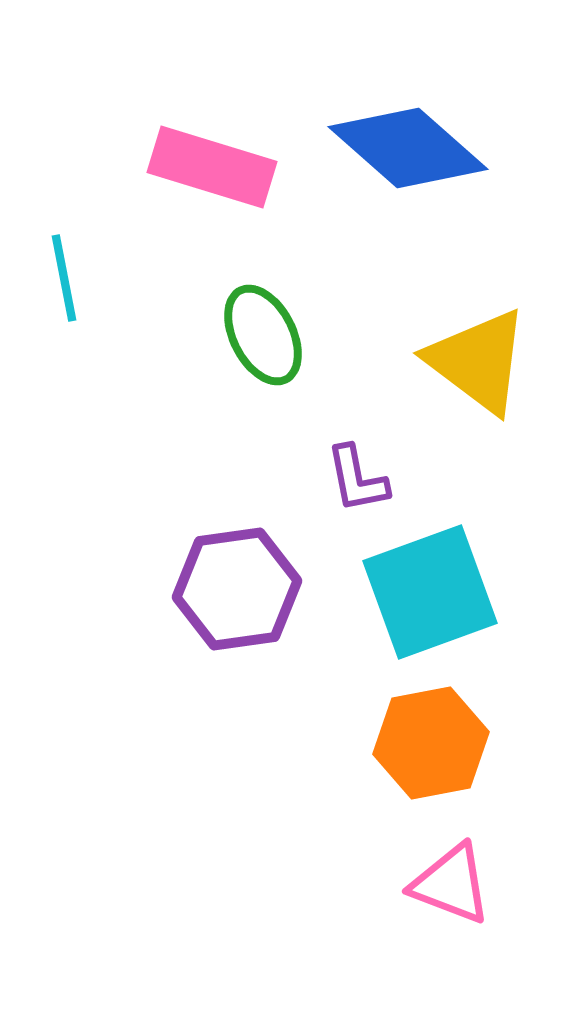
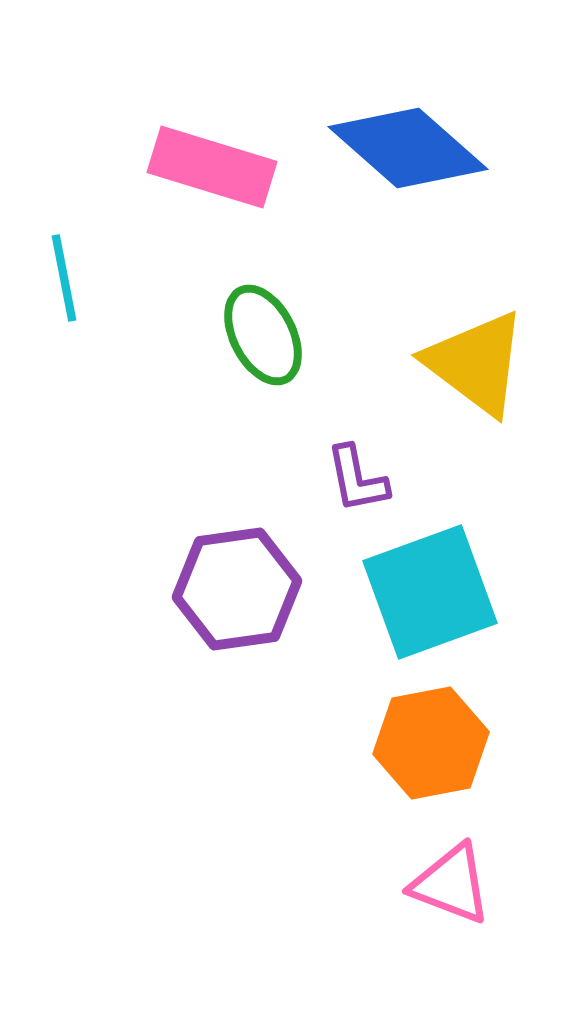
yellow triangle: moved 2 px left, 2 px down
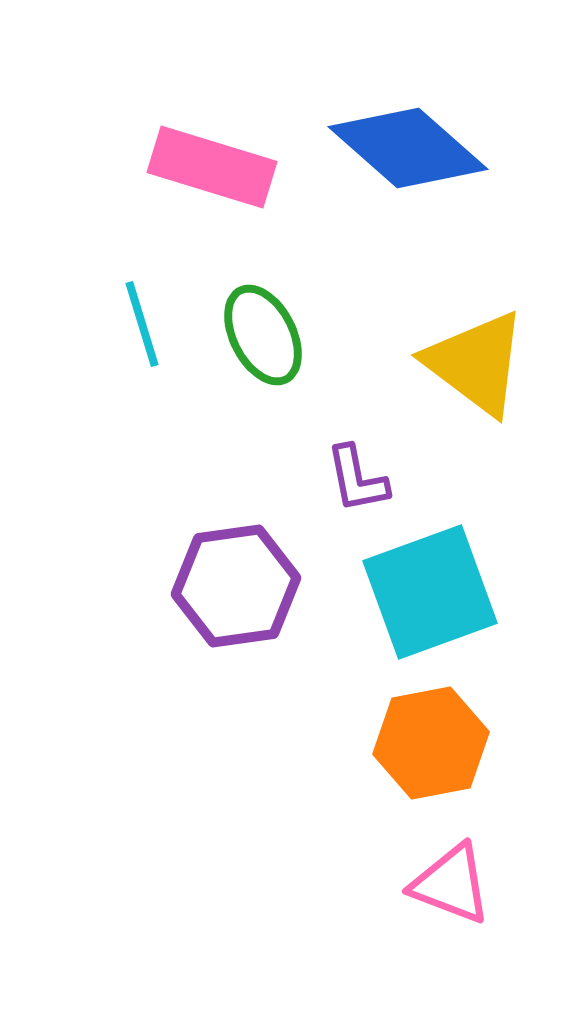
cyan line: moved 78 px right, 46 px down; rotated 6 degrees counterclockwise
purple hexagon: moved 1 px left, 3 px up
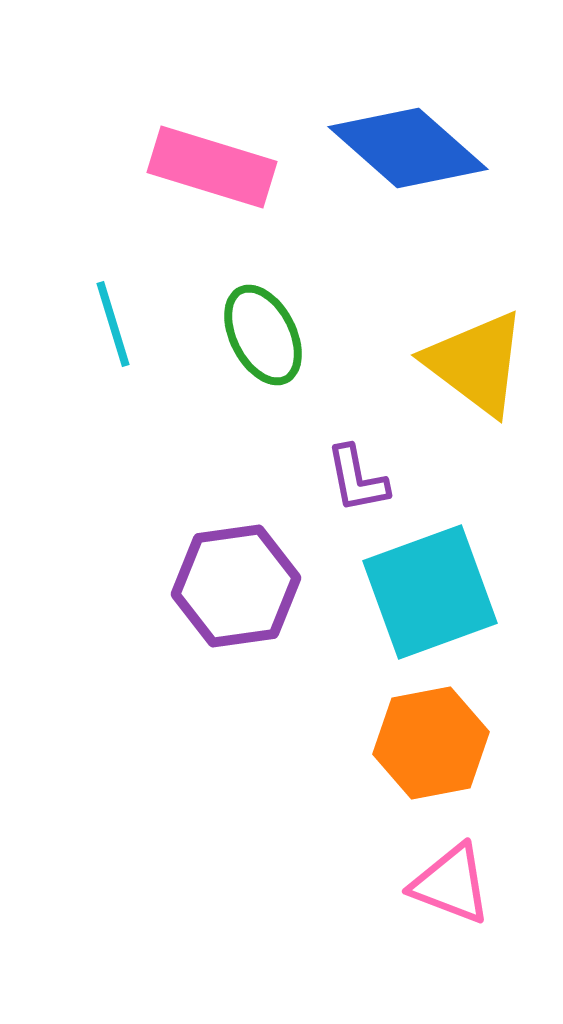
cyan line: moved 29 px left
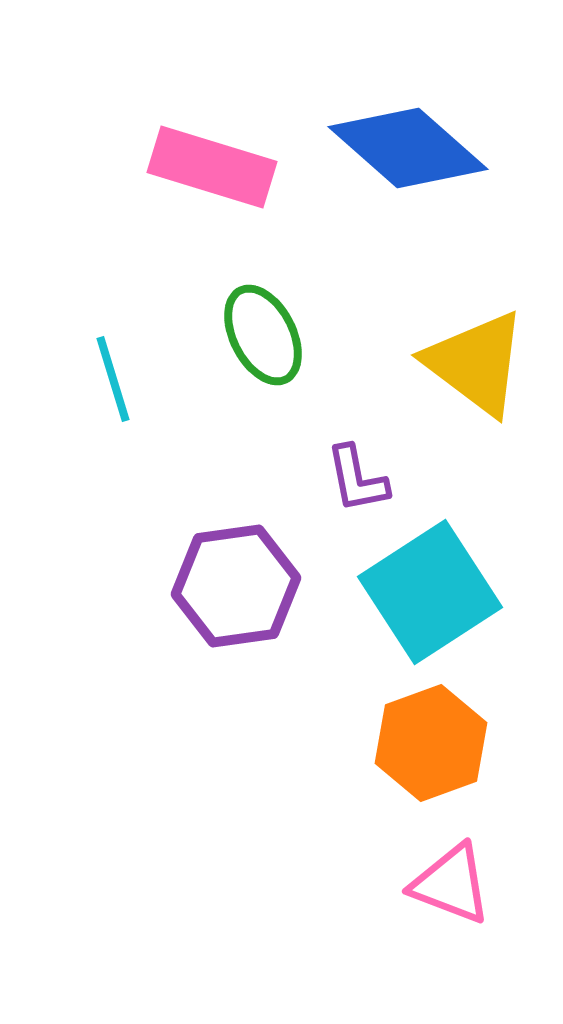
cyan line: moved 55 px down
cyan square: rotated 13 degrees counterclockwise
orange hexagon: rotated 9 degrees counterclockwise
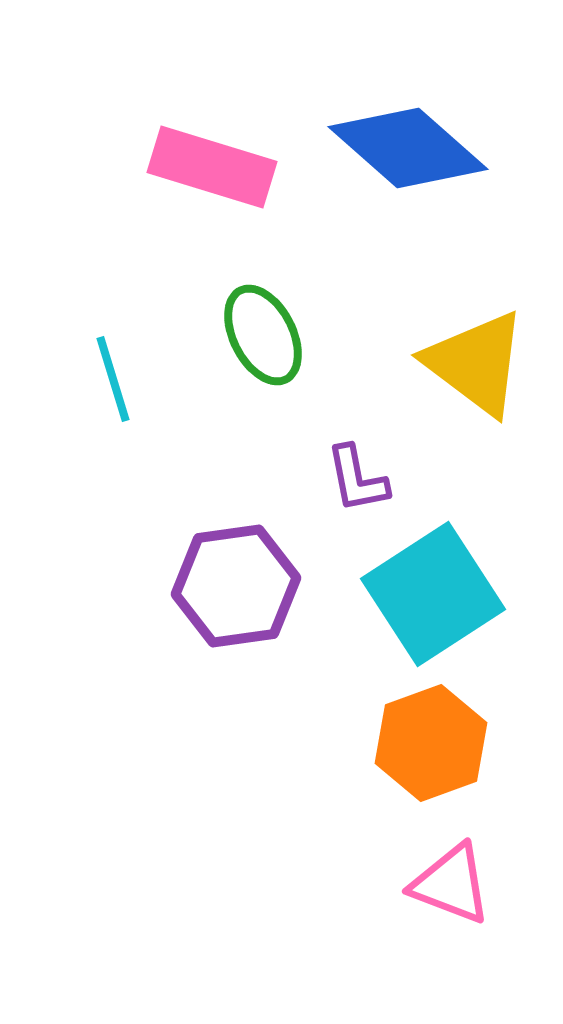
cyan square: moved 3 px right, 2 px down
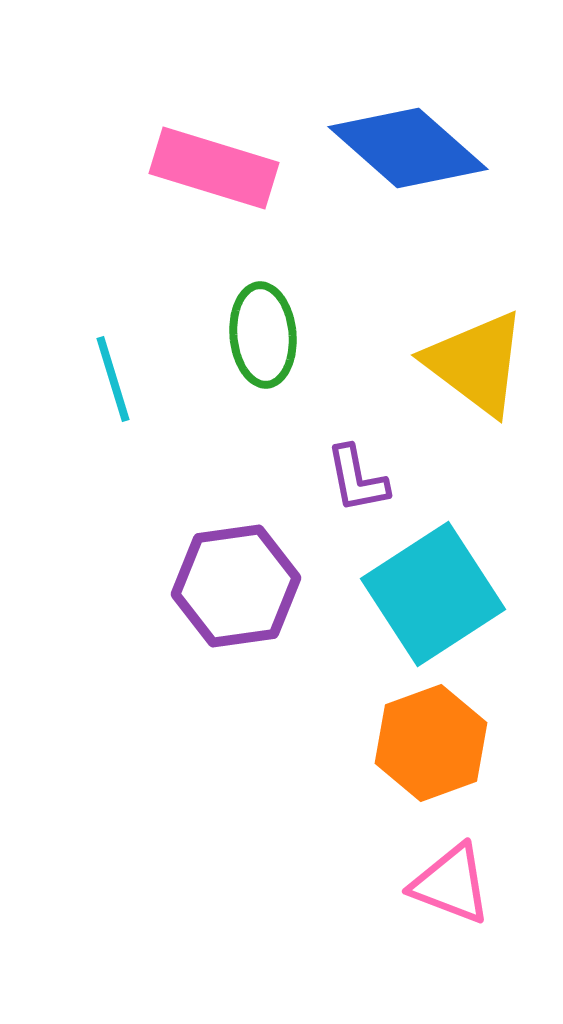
pink rectangle: moved 2 px right, 1 px down
green ellipse: rotated 22 degrees clockwise
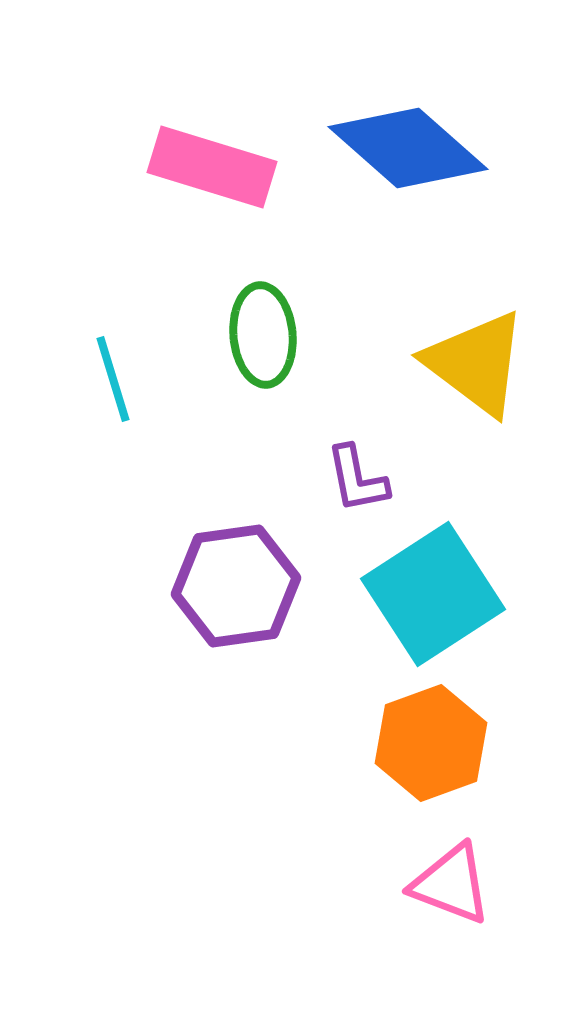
pink rectangle: moved 2 px left, 1 px up
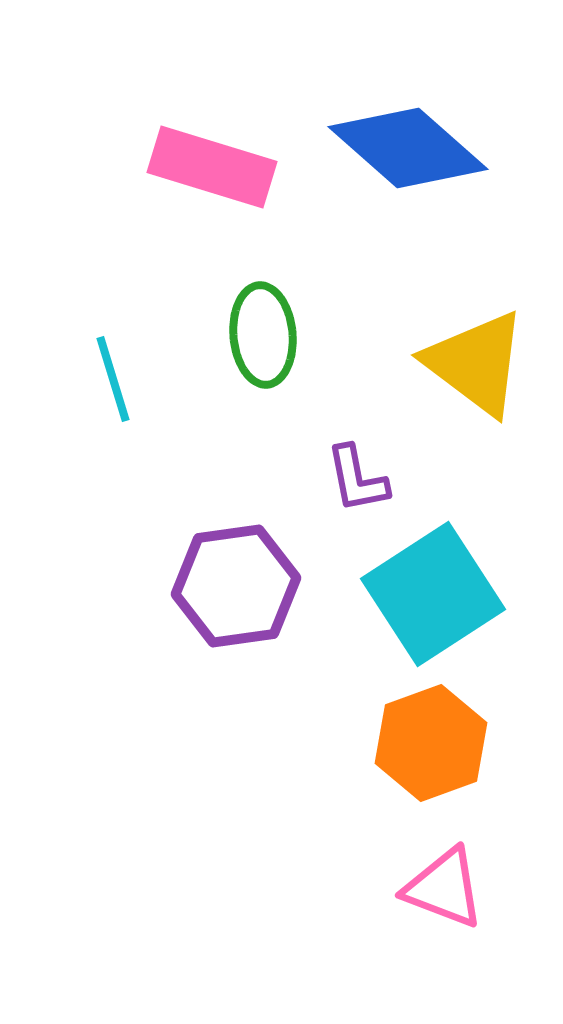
pink triangle: moved 7 px left, 4 px down
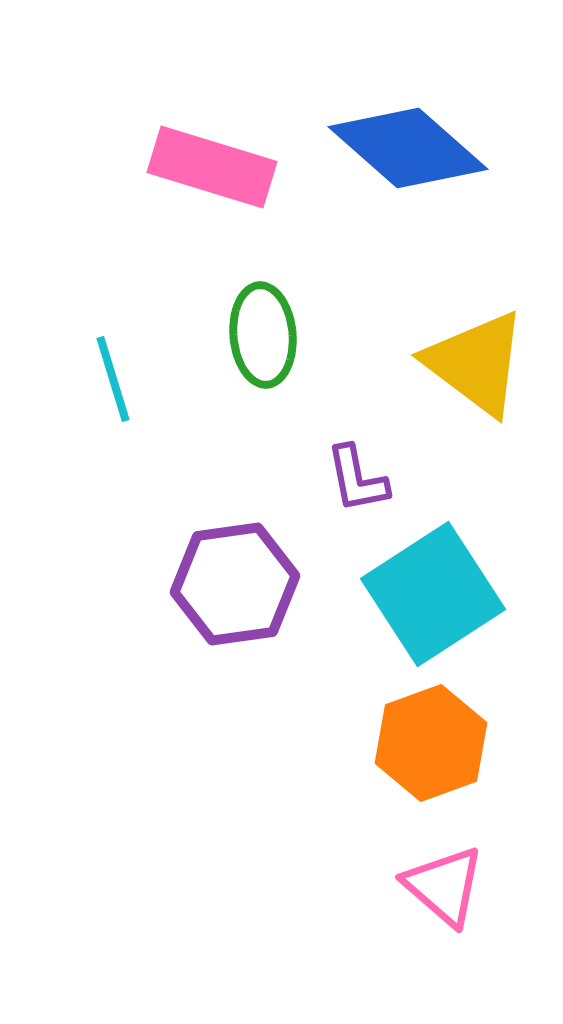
purple hexagon: moved 1 px left, 2 px up
pink triangle: moved 2 px up; rotated 20 degrees clockwise
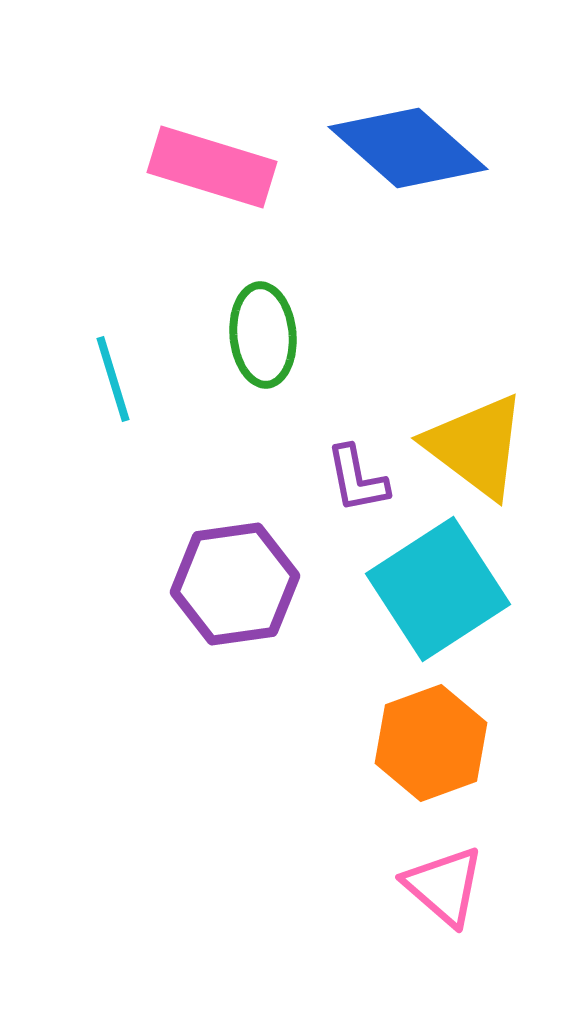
yellow triangle: moved 83 px down
cyan square: moved 5 px right, 5 px up
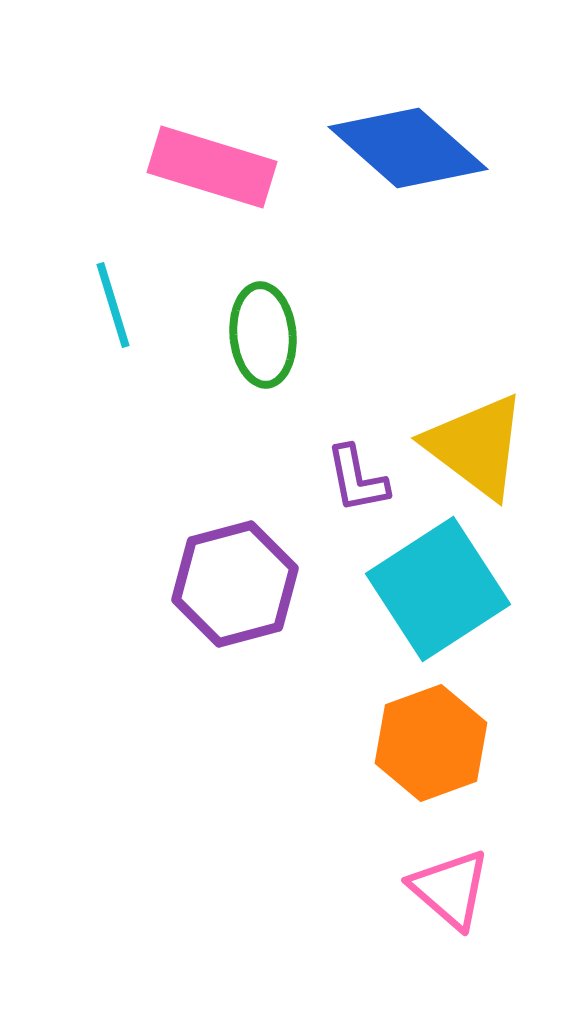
cyan line: moved 74 px up
purple hexagon: rotated 7 degrees counterclockwise
pink triangle: moved 6 px right, 3 px down
